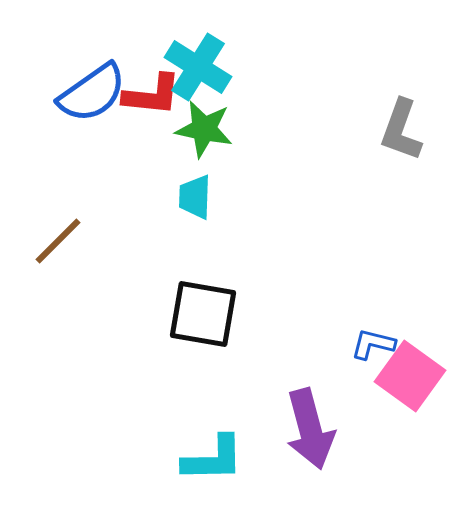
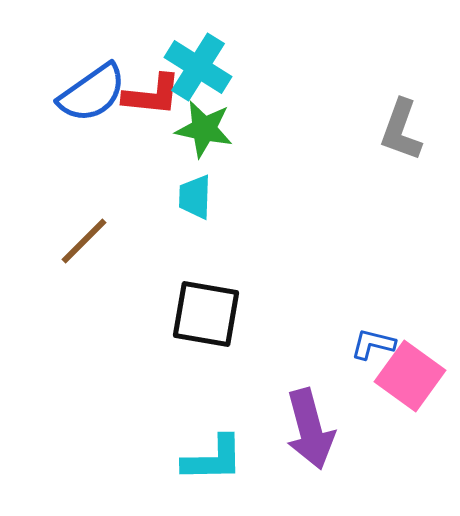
brown line: moved 26 px right
black square: moved 3 px right
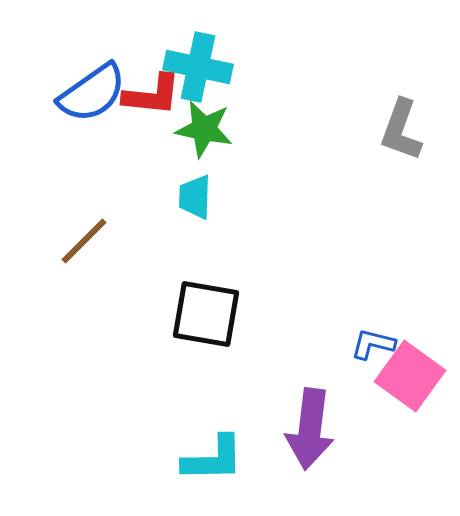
cyan cross: rotated 20 degrees counterclockwise
purple arrow: rotated 22 degrees clockwise
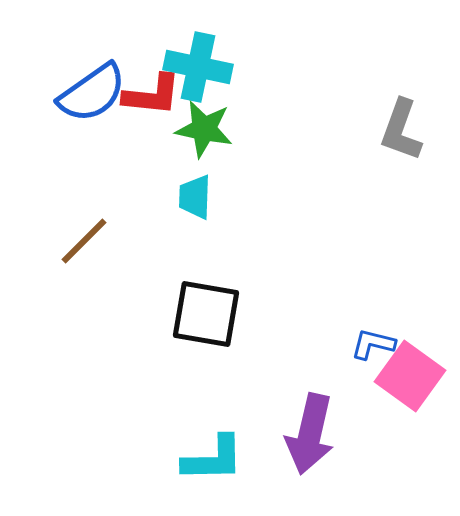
purple arrow: moved 5 px down; rotated 6 degrees clockwise
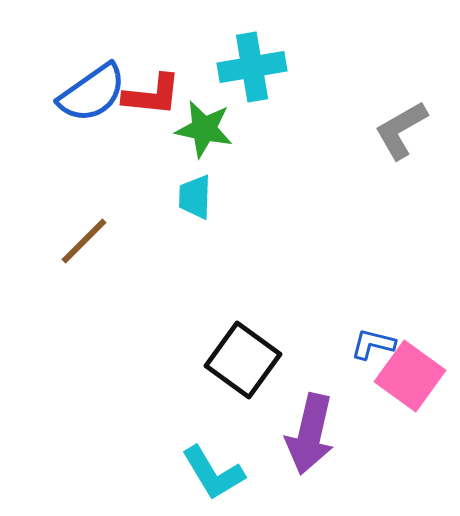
cyan cross: moved 54 px right; rotated 22 degrees counterclockwise
gray L-shape: rotated 40 degrees clockwise
black square: moved 37 px right, 46 px down; rotated 26 degrees clockwise
cyan L-shape: moved 14 px down; rotated 60 degrees clockwise
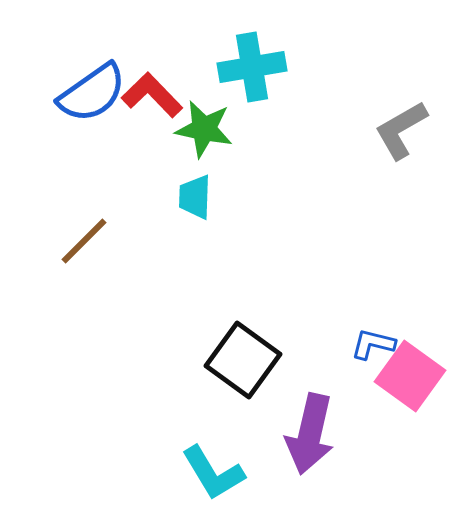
red L-shape: rotated 140 degrees counterclockwise
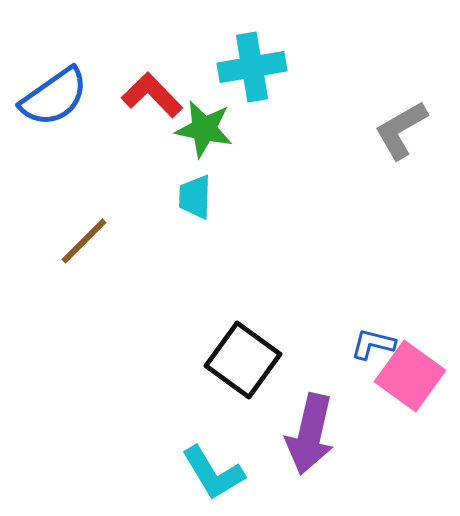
blue semicircle: moved 38 px left, 4 px down
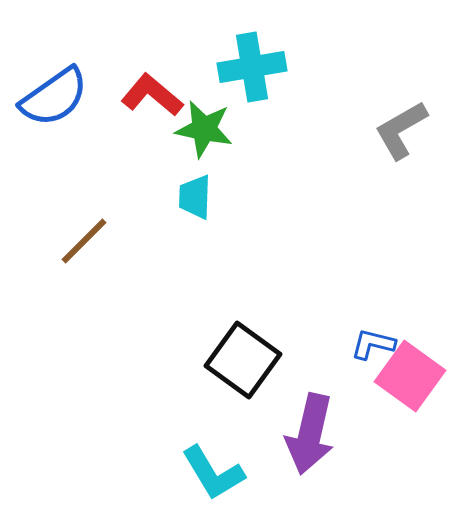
red L-shape: rotated 6 degrees counterclockwise
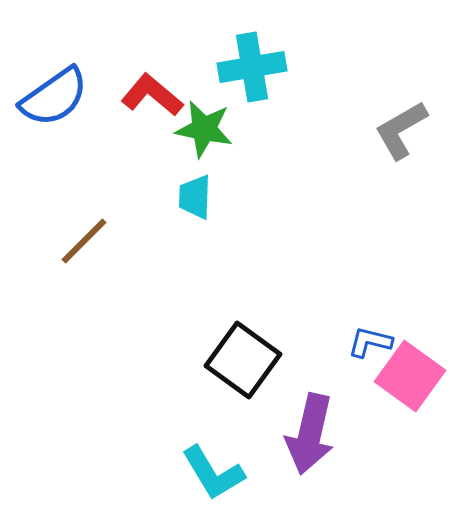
blue L-shape: moved 3 px left, 2 px up
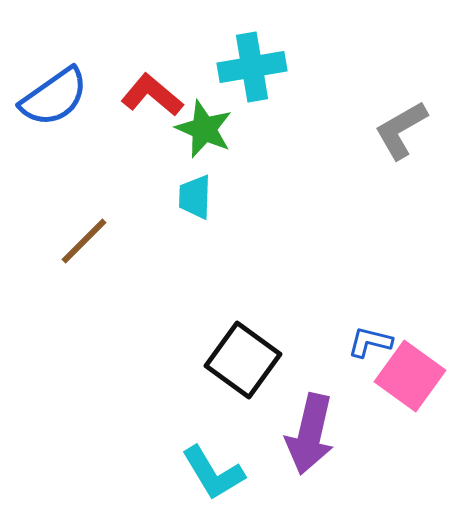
green star: rotated 12 degrees clockwise
